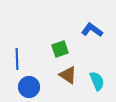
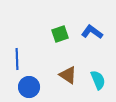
blue L-shape: moved 2 px down
green square: moved 15 px up
cyan semicircle: moved 1 px right, 1 px up
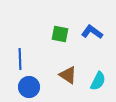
green square: rotated 30 degrees clockwise
blue line: moved 3 px right
cyan semicircle: moved 1 px down; rotated 48 degrees clockwise
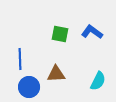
brown triangle: moved 12 px left, 1 px up; rotated 36 degrees counterclockwise
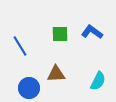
green square: rotated 12 degrees counterclockwise
blue line: moved 13 px up; rotated 30 degrees counterclockwise
blue circle: moved 1 px down
